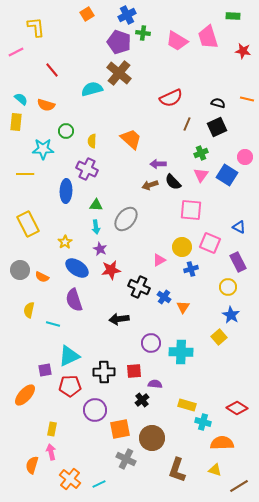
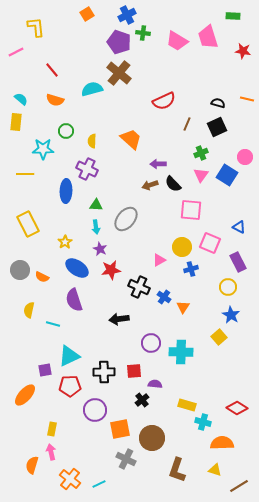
red semicircle at (171, 98): moved 7 px left, 3 px down
orange semicircle at (46, 105): moved 9 px right, 5 px up
black semicircle at (173, 182): moved 2 px down
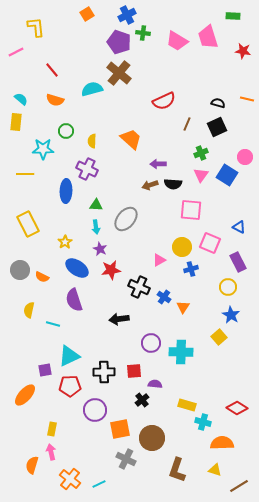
black semicircle at (173, 184): rotated 42 degrees counterclockwise
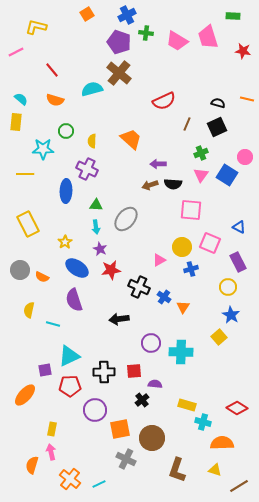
yellow L-shape at (36, 27): rotated 70 degrees counterclockwise
green cross at (143, 33): moved 3 px right
